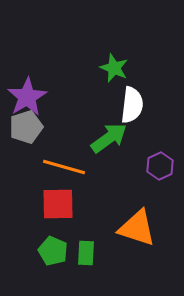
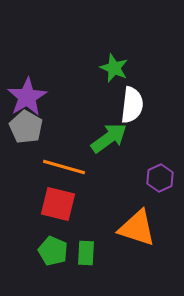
gray pentagon: rotated 24 degrees counterclockwise
purple hexagon: moved 12 px down
red square: rotated 15 degrees clockwise
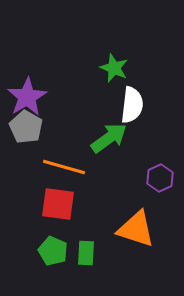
red square: rotated 6 degrees counterclockwise
orange triangle: moved 1 px left, 1 px down
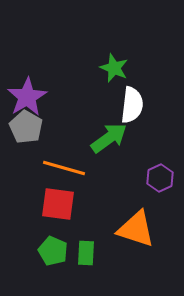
orange line: moved 1 px down
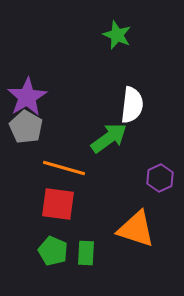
green star: moved 3 px right, 33 px up
